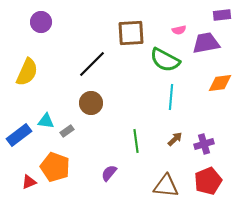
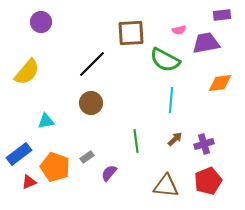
yellow semicircle: rotated 16 degrees clockwise
cyan line: moved 3 px down
cyan triangle: rotated 18 degrees counterclockwise
gray rectangle: moved 20 px right, 26 px down
blue rectangle: moved 19 px down
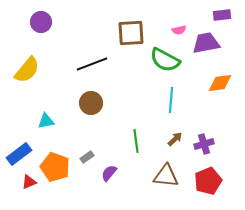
black line: rotated 24 degrees clockwise
yellow semicircle: moved 2 px up
brown triangle: moved 10 px up
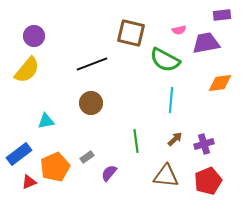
purple circle: moved 7 px left, 14 px down
brown square: rotated 16 degrees clockwise
orange pentagon: rotated 28 degrees clockwise
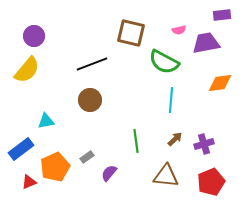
green semicircle: moved 1 px left, 2 px down
brown circle: moved 1 px left, 3 px up
blue rectangle: moved 2 px right, 5 px up
red pentagon: moved 3 px right, 1 px down
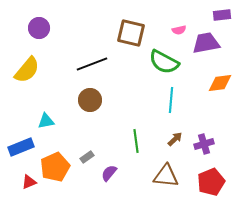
purple circle: moved 5 px right, 8 px up
blue rectangle: moved 2 px up; rotated 15 degrees clockwise
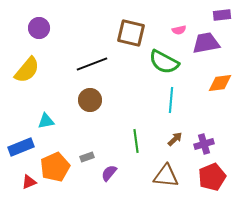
gray rectangle: rotated 16 degrees clockwise
red pentagon: moved 1 px right, 5 px up
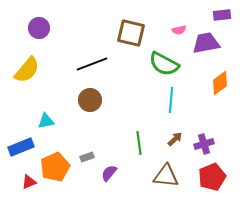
green semicircle: moved 2 px down
orange diamond: rotated 30 degrees counterclockwise
green line: moved 3 px right, 2 px down
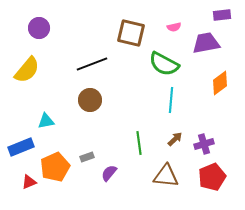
pink semicircle: moved 5 px left, 3 px up
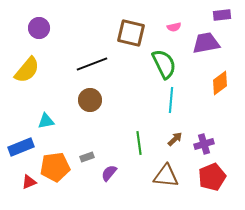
green semicircle: rotated 144 degrees counterclockwise
orange pentagon: rotated 16 degrees clockwise
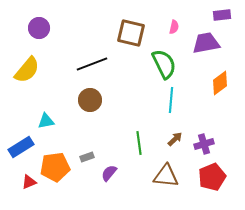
pink semicircle: rotated 64 degrees counterclockwise
blue rectangle: rotated 10 degrees counterclockwise
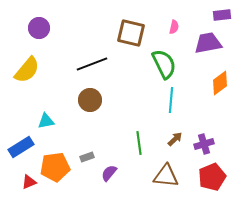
purple trapezoid: moved 2 px right
